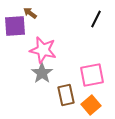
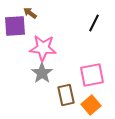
black line: moved 2 px left, 4 px down
pink star: moved 2 px up; rotated 8 degrees counterclockwise
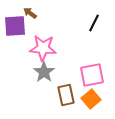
gray star: moved 2 px right, 1 px up
orange square: moved 6 px up
